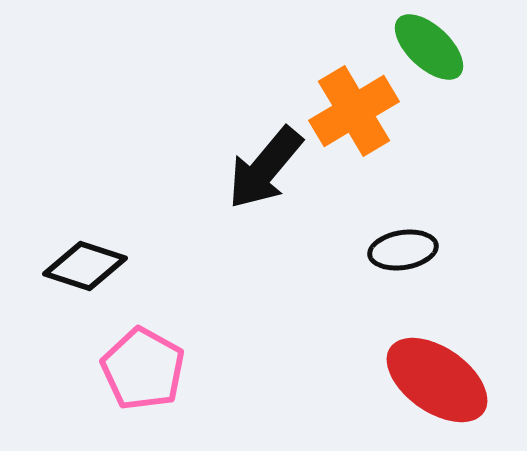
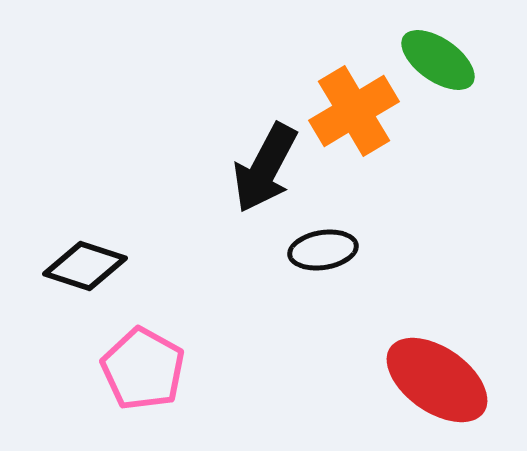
green ellipse: moved 9 px right, 13 px down; rotated 8 degrees counterclockwise
black arrow: rotated 12 degrees counterclockwise
black ellipse: moved 80 px left
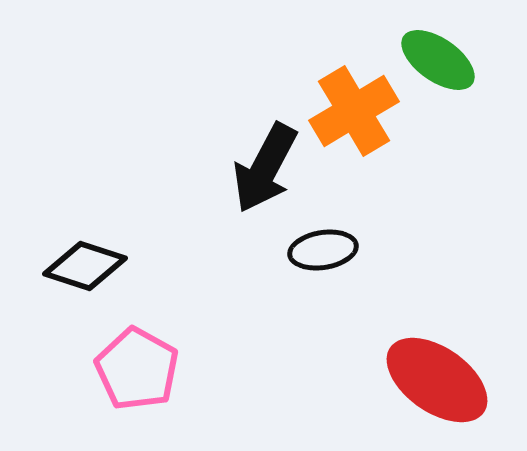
pink pentagon: moved 6 px left
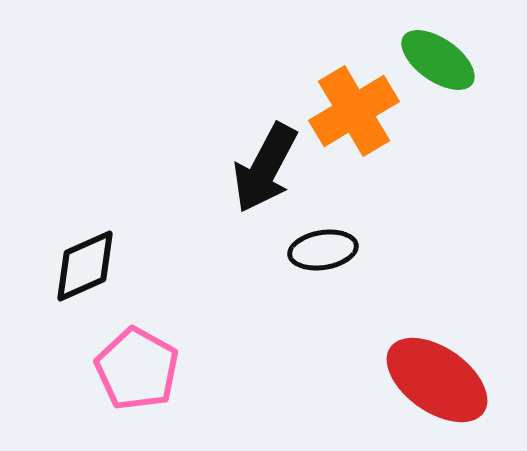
black diamond: rotated 42 degrees counterclockwise
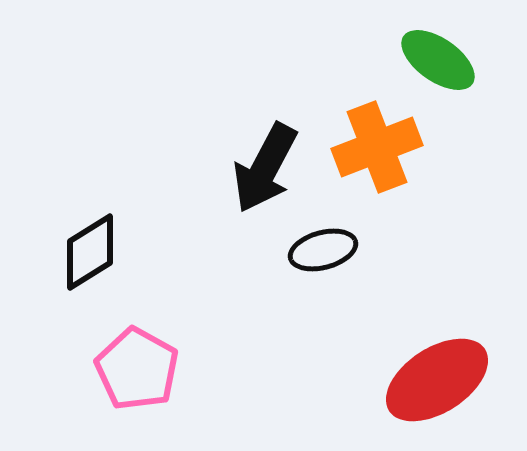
orange cross: moved 23 px right, 36 px down; rotated 10 degrees clockwise
black ellipse: rotated 6 degrees counterclockwise
black diamond: moved 5 px right, 14 px up; rotated 8 degrees counterclockwise
red ellipse: rotated 68 degrees counterclockwise
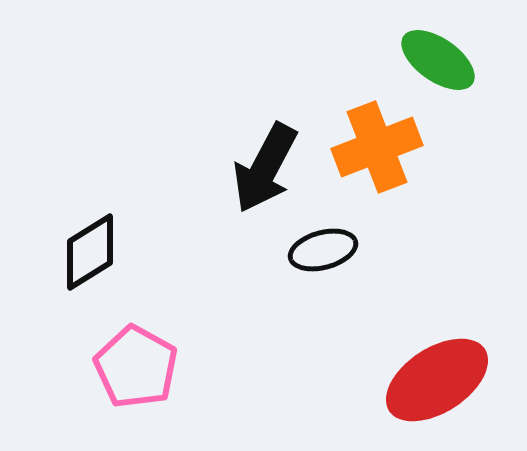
pink pentagon: moved 1 px left, 2 px up
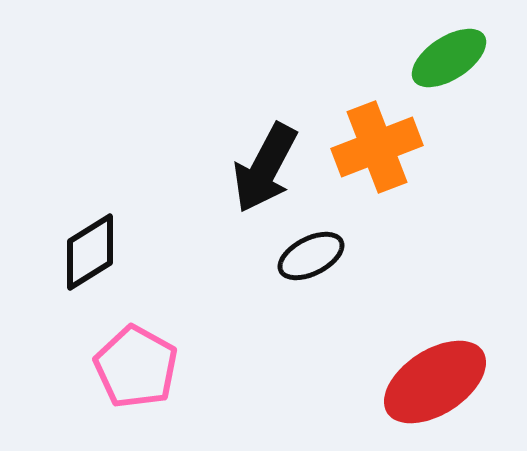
green ellipse: moved 11 px right, 2 px up; rotated 68 degrees counterclockwise
black ellipse: moved 12 px left, 6 px down; rotated 12 degrees counterclockwise
red ellipse: moved 2 px left, 2 px down
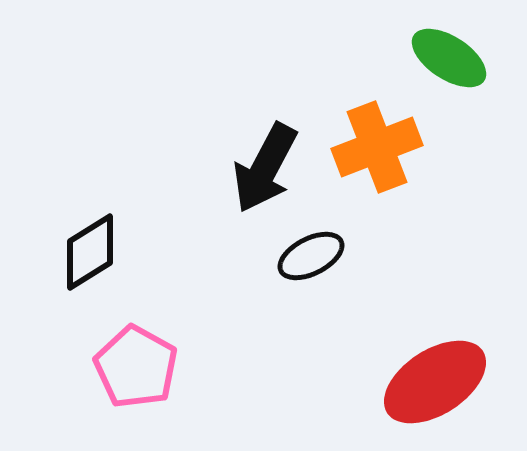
green ellipse: rotated 66 degrees clockwise
